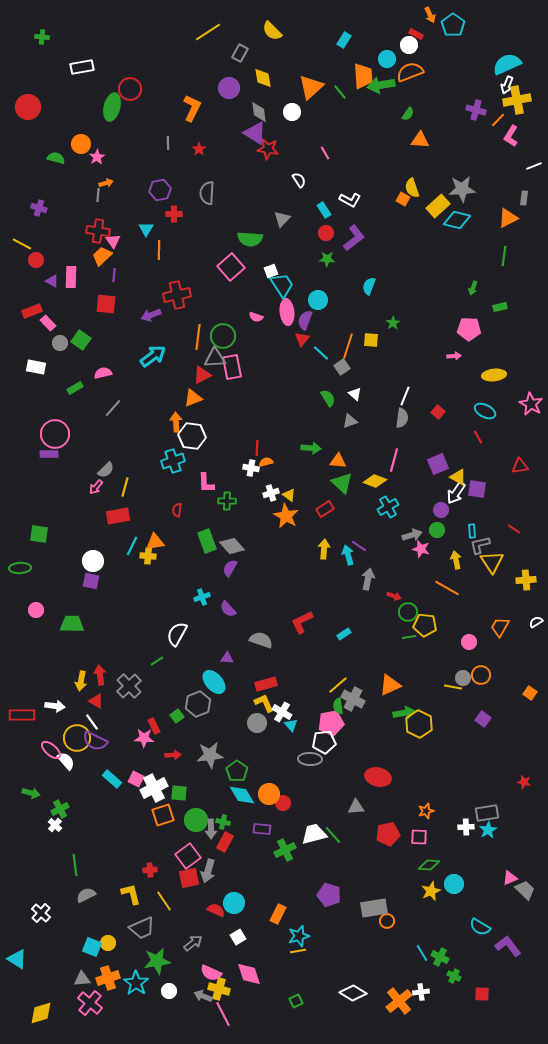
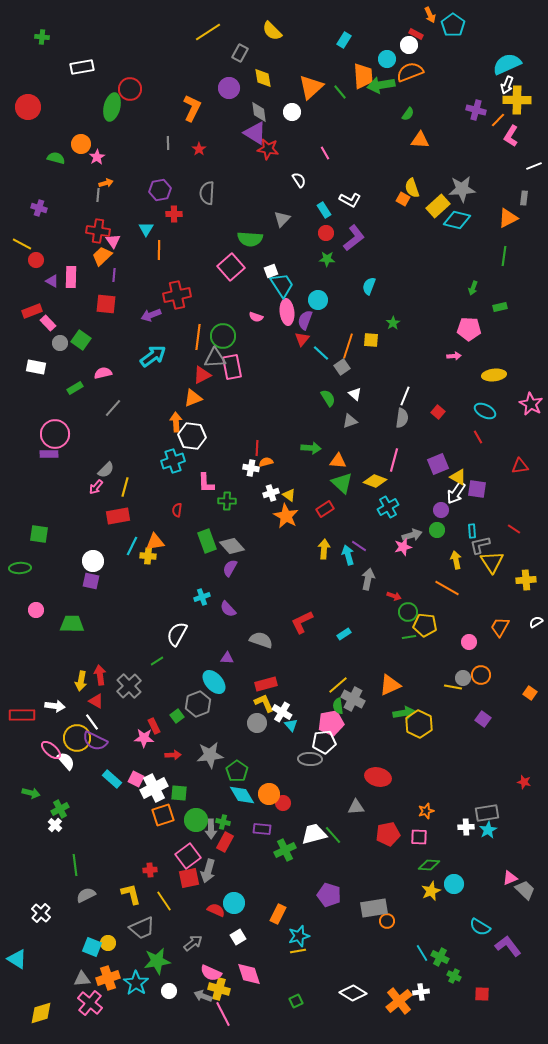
yellow cross at (517, 100): rotated 12 degrees clockwise
pink star at (421, 549): moved 18 px left, 2 px up; rotated 30 degrees counterclockwise
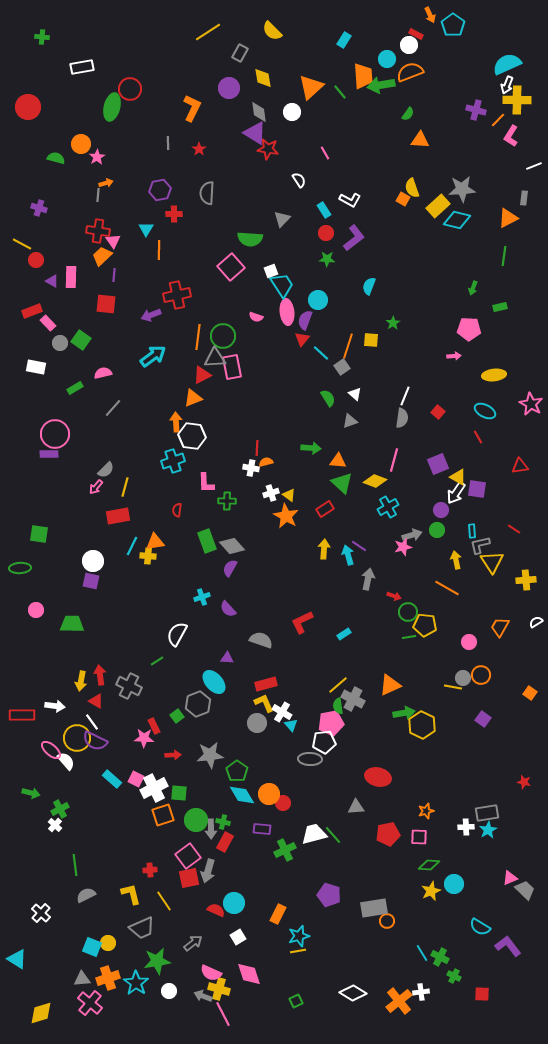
gray cross at (129, 686): rotated 20 degrees counterclockwise
yellow hexagon at (419, 724): moved 3 px right, 1 px down
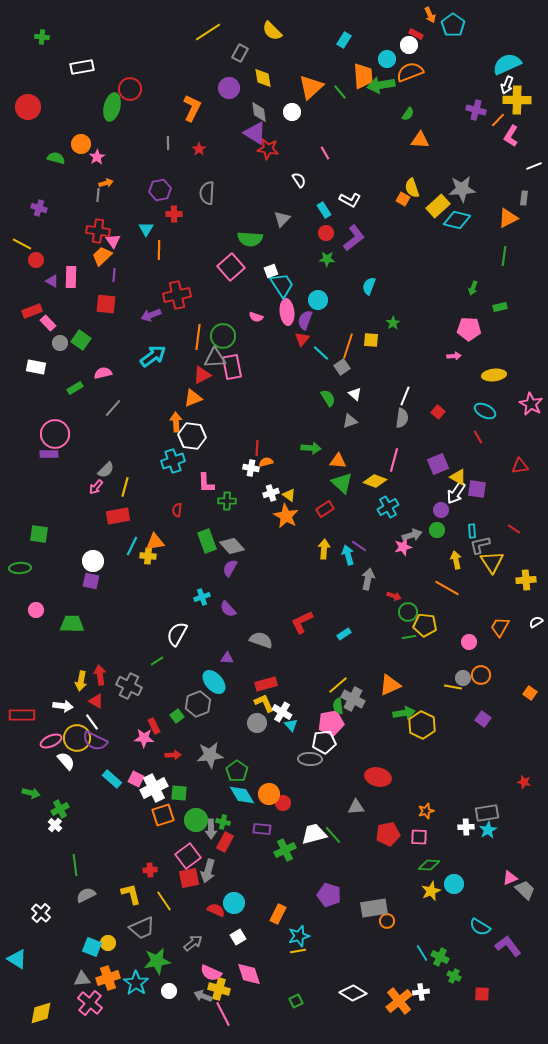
white arrow at (55, 706): moved 8 px right
pink ellipse at (51, 750): moved 9 px up; rotated 65 degrees counterclockwise
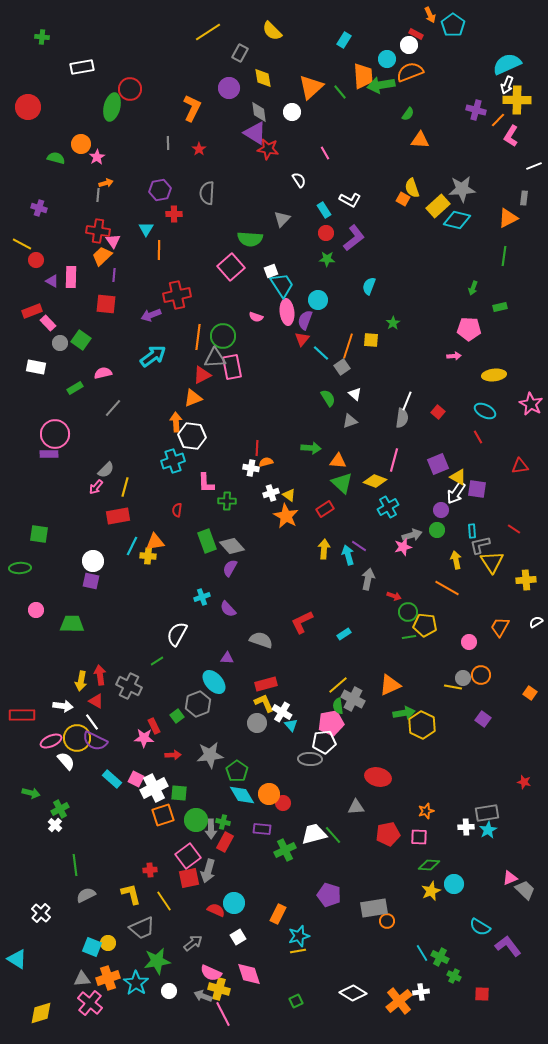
white line at (405, 396): moved 2 px right, 5 px down
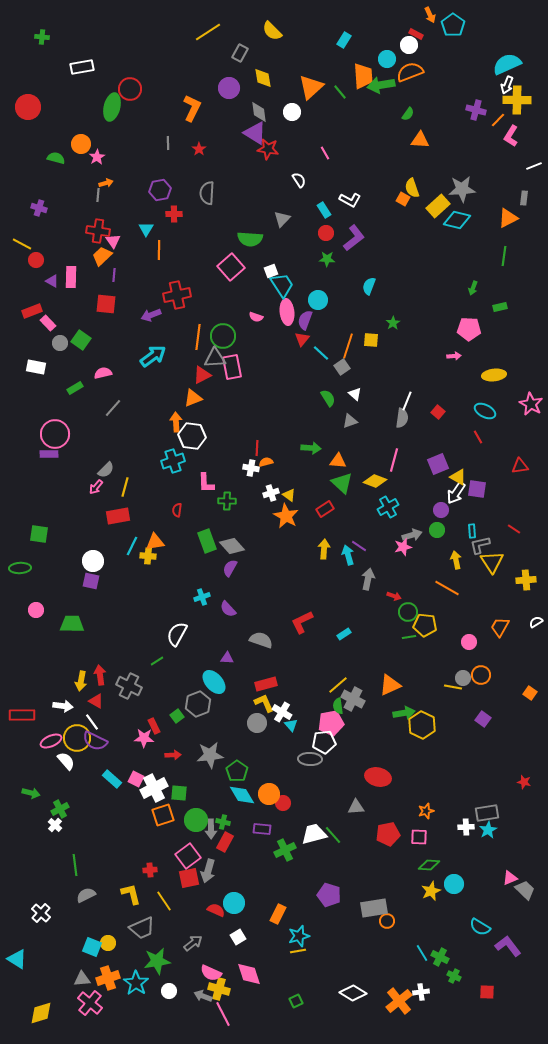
red square at (482, 994): moved 5 px right, 2 px up
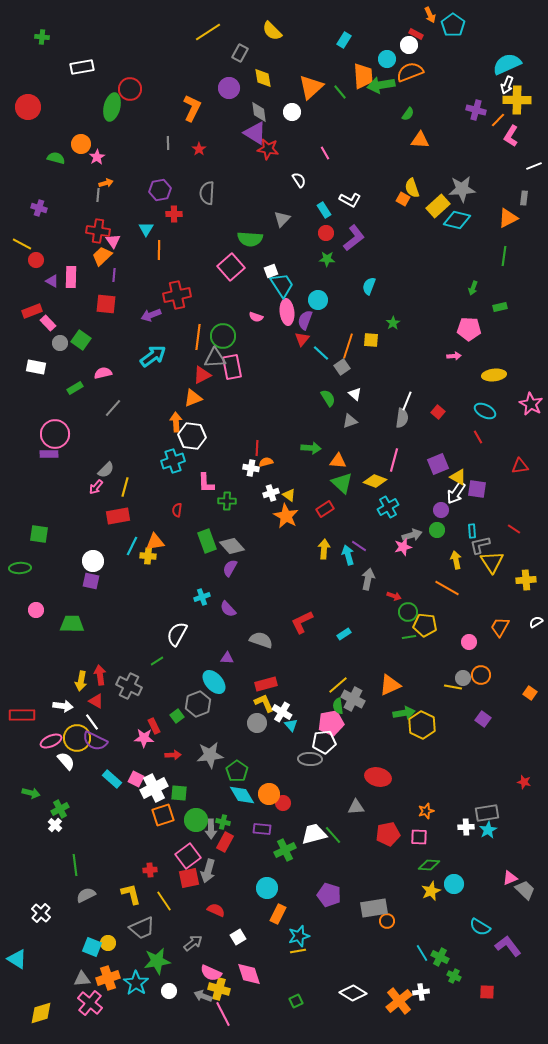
cyan circle at (234, 903): moved 33 px right, 15 px up
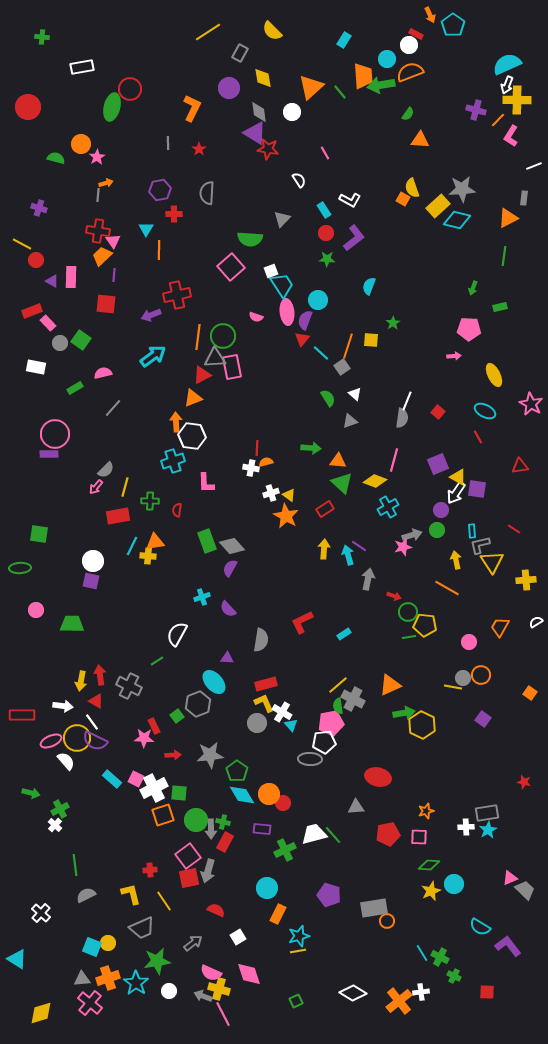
yellow ellipse at (494, 375): rotated 70 degrees clockwise
green cross at (227, 501): moved 77 px left
gray semicircle at (261, 640): rotated 80 degrees clockwise
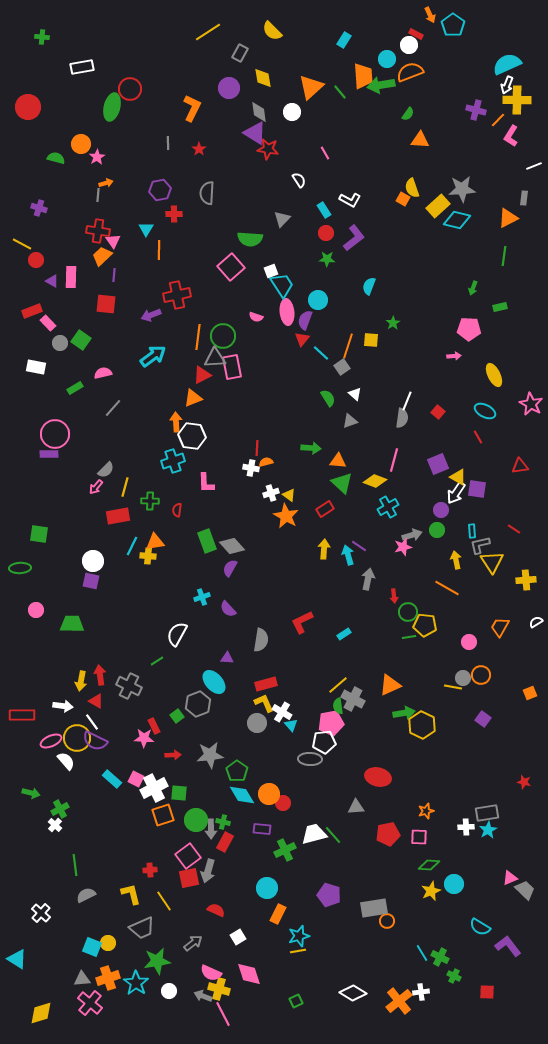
red arrow at (394, 596): rotated 64 degrees clockwise
orange square at (530, 693): rotated 32 degrees clockwise
